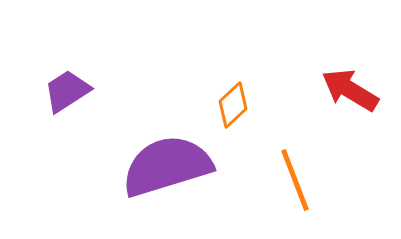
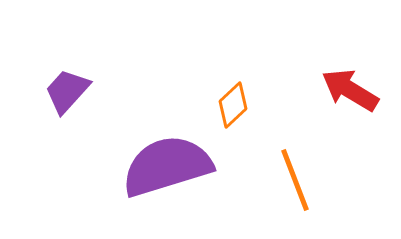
purple trapezoid: rotated 15 degrees counterclockwise
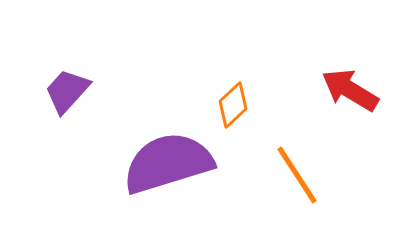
purple semicircle: moved 1 px right, 3 px up
orange line: moved 2 px right, 5 px up; rotated 12 degrees counterclockwise
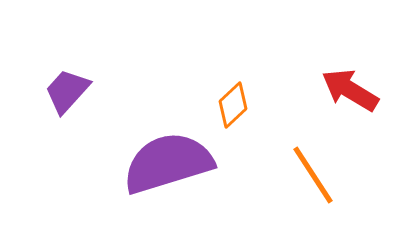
orange line: moved 16 px right
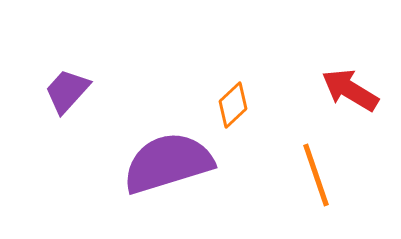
orange line: moved 3 px right; rotated 14 degrees clockwise
